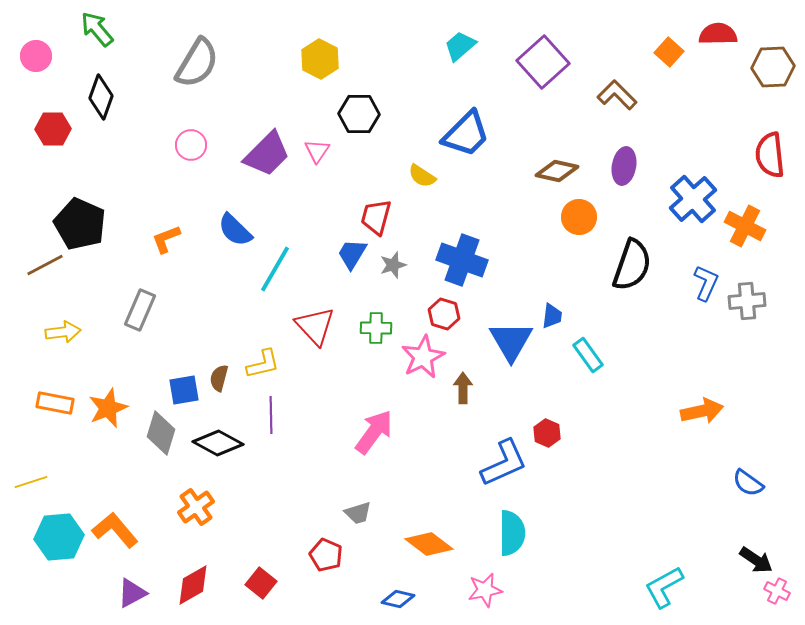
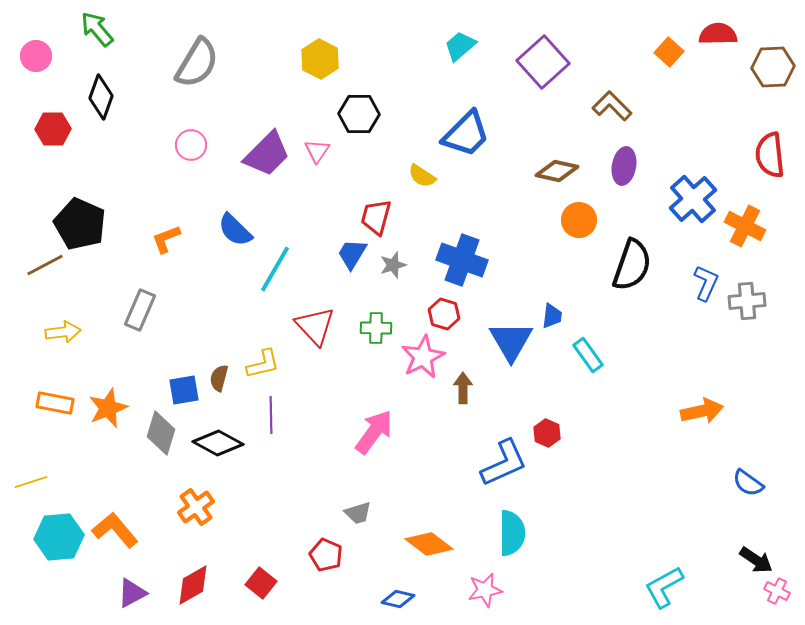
brown L-shape at (617, 95): moved 5 px left, 11 px down
orange circle at (579, 217): moved 3 px down
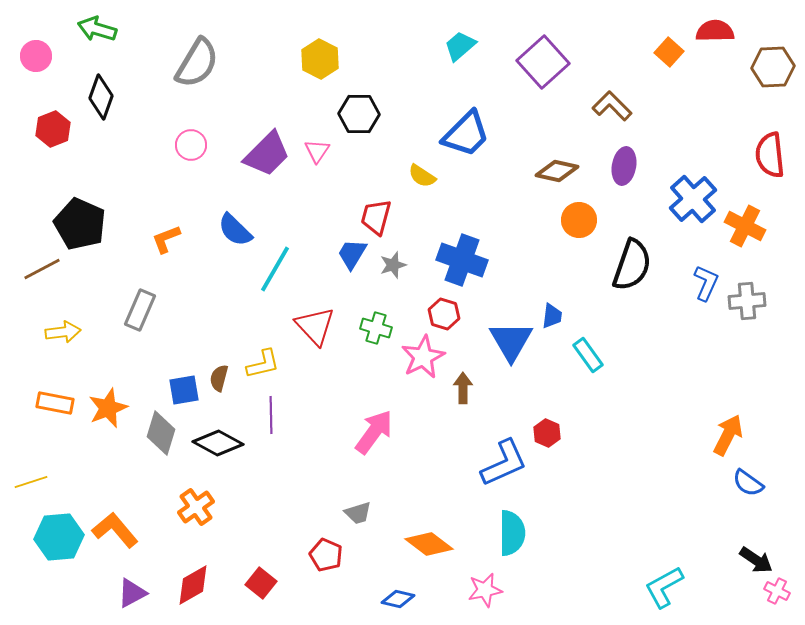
green arrow at (97, 29): rotated 33 degrees counterclockwise
red semicircle at (718, 34): moved 3 px left, 3 px up
red hexagon at (53, 129): rotated 20 degrees counterclockwise
brown line at (45, 265): moved 3 px left, 4 px down
green cross at (376, 328): rotated 16 degrees clockwise
orange arrow at (702, 411): moved 26 px right, 24 px down; rotated 51 degrees counterclockwise
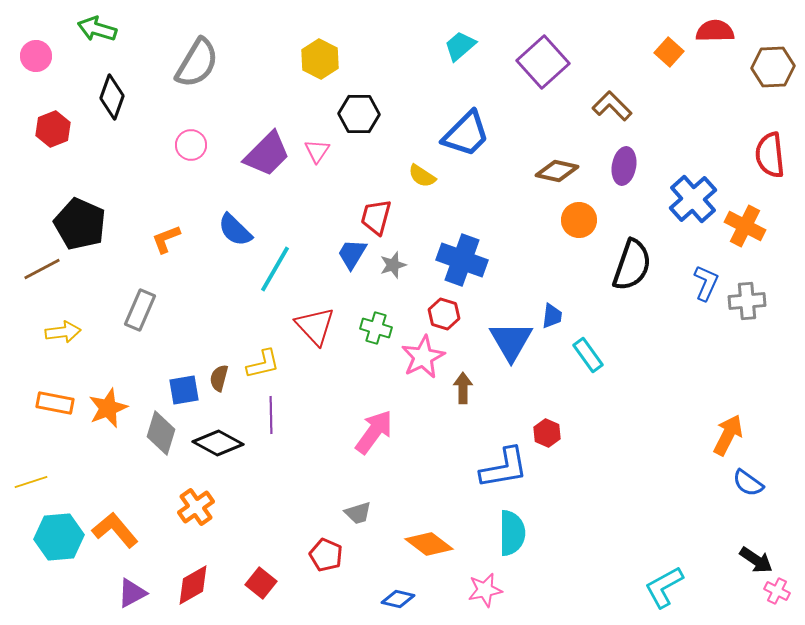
black diamond at (101, 97): moved 11 px right
blue L-shape at (504, 463): moved 5 px down; rotated 14 degrees clockwise
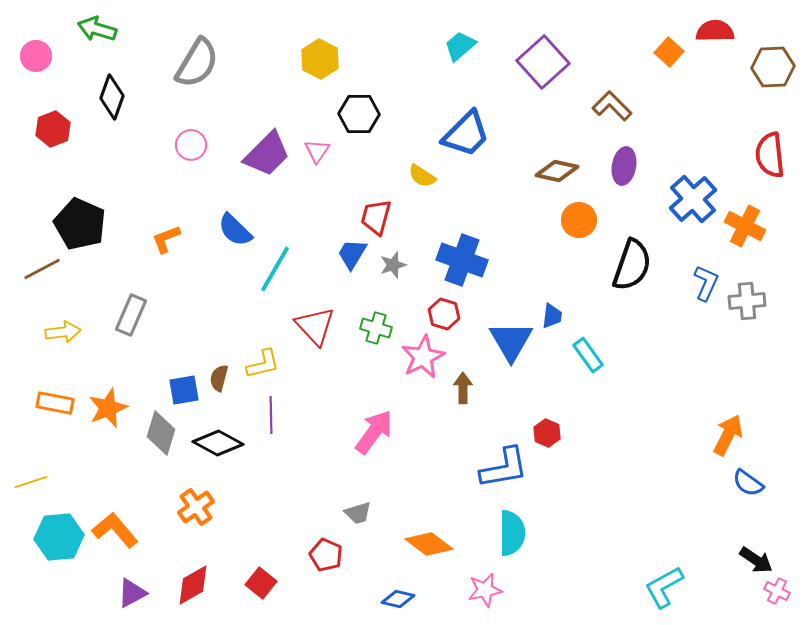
gray rectangle at (140, 310): moved 9 px left, 5 px down
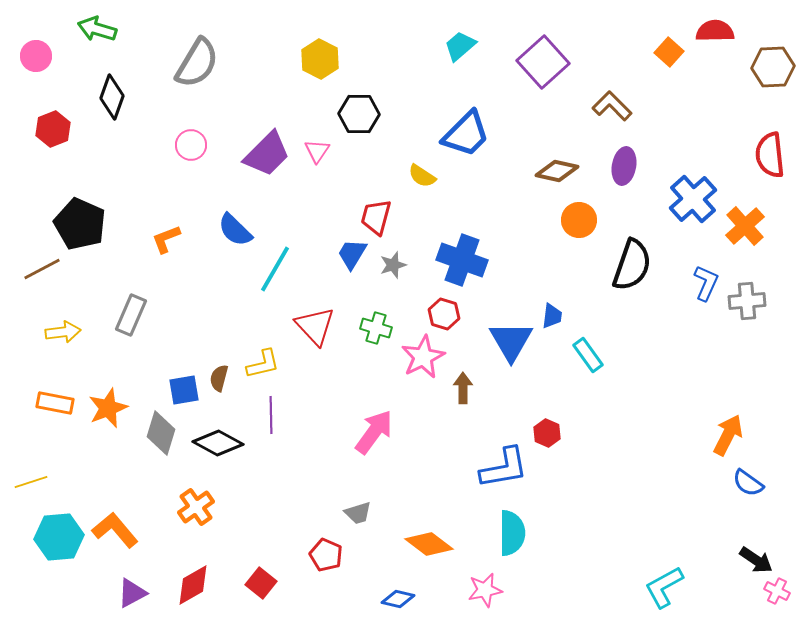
orange cross at (745, 226): rotated 21 degrees clockwise
